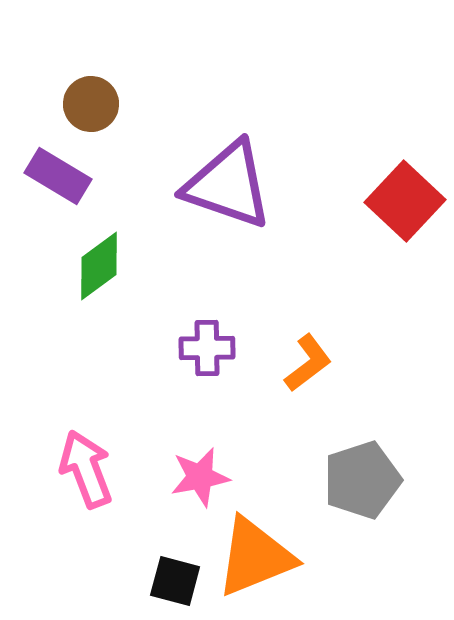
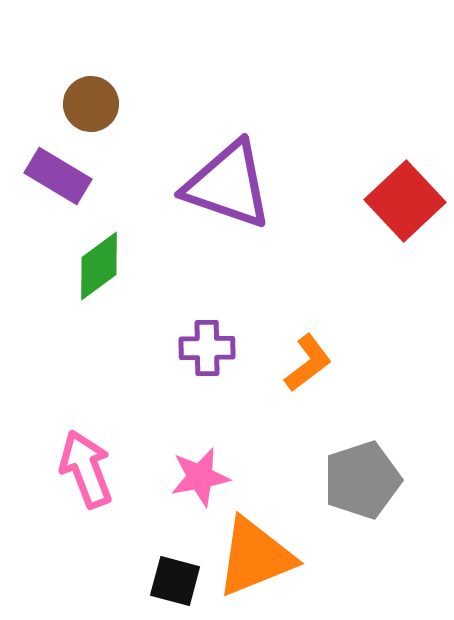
red square: rotated 4 degrees clockwise
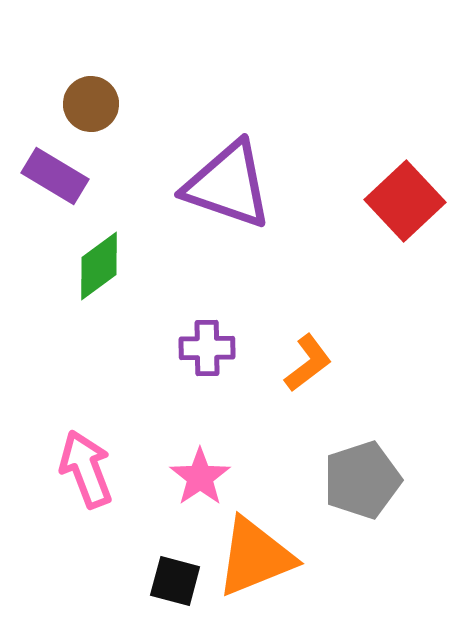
purple rectangle: moved 3 px left
pink star: rotated 24 degrees counterclockwise
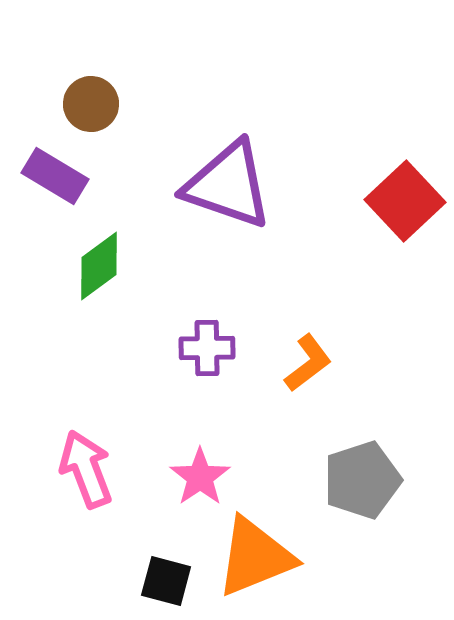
black square: moved 9 px left
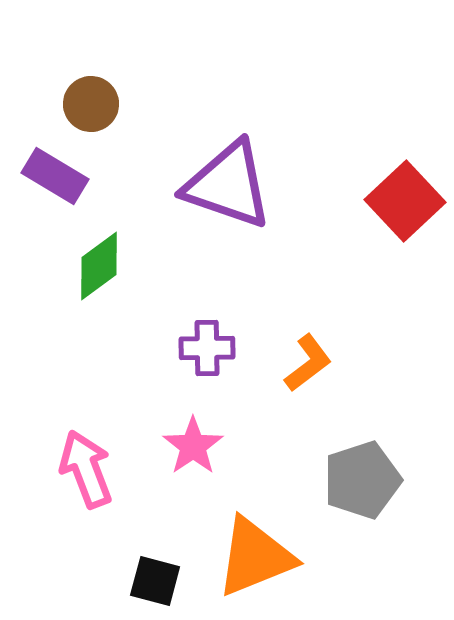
pink star: moved 7 px left, 31 px up
black square: moved 11 px left
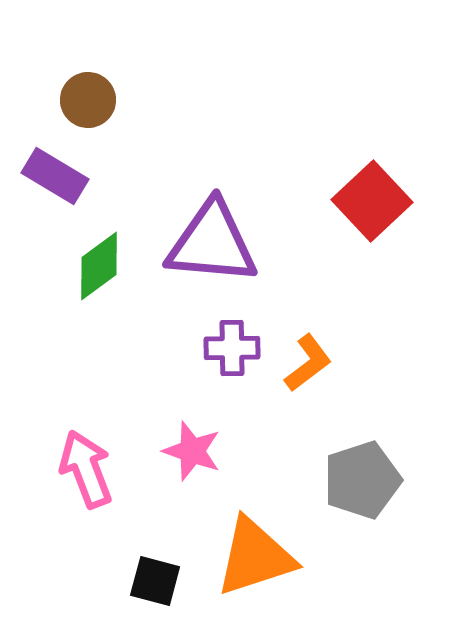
brown circle: moved 3 px left, 4 px up
purple triangle: moved 16 px left, 58 px down; rotated 14 degrees counterclockwise
red square: moved 33 px left
purple cross: moved 25 px right
pink star: moved 1 px left, 5 px down; rotated 18 degrees counterclockwise
orange triangle: rotated 4 degrees clockwise
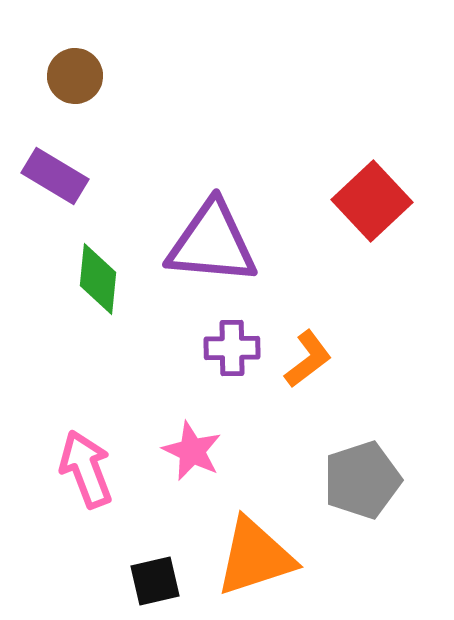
brown circle: moved 13 px left, 24 px up
green diamond: moved 1 px left, 13 px down; rotated 48 degrees counterclockwise
orange L-shape: moved 4 px up
pink star: rotated 6 degrees clockwise
black square: rotated 28 degrees counterclockwise
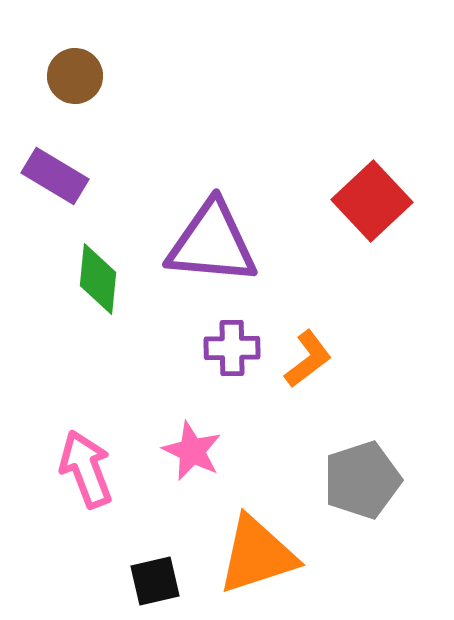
orange triangle: moved 2 px right, 2 px up
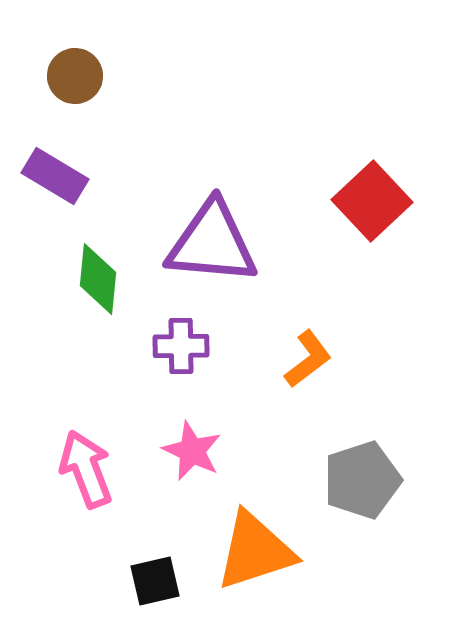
purple cross: moved 51 px left, 2 px up
orange triangle: moved 2 px left, 4 px up
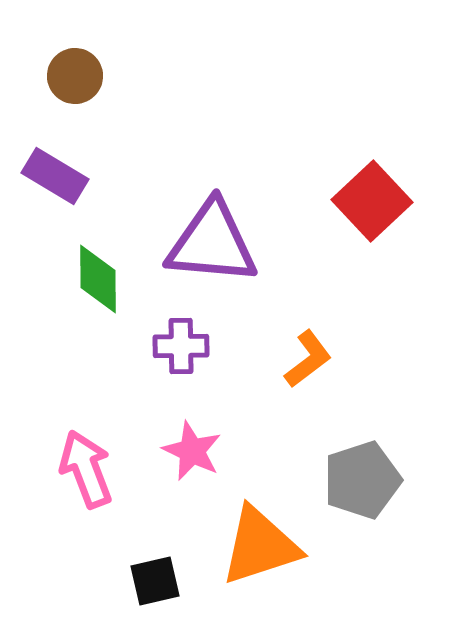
green diamond: rotated 6 degrees counterclockwise
orange triangle: moved 5 px right, 5 px up
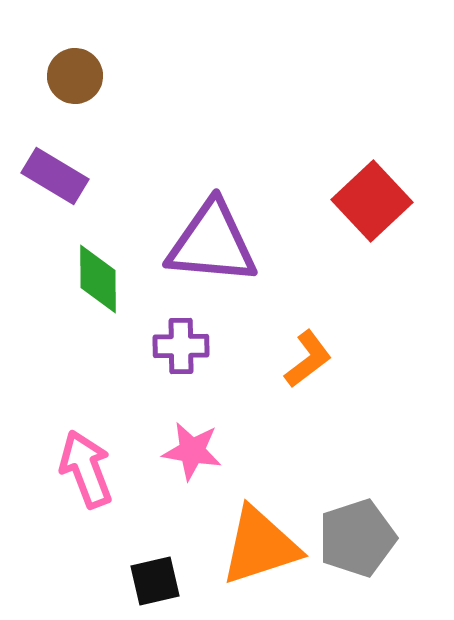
pink star: rotated 16 degrees counterclockwise
gray pentagon: moved 5 px left, 58 px down
